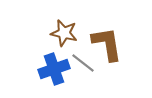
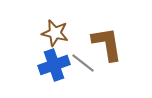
brown star: moved 9 px left
blue cross: moved 4 px up
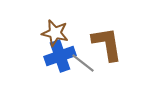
blue cross: moved 6 px right, 9 px up
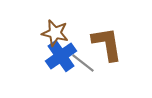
blue cross: moved 1 px right; rotated 16 degrees counterclockwise
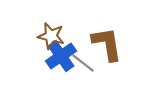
brown star: moved 4 px left, 3 px down
